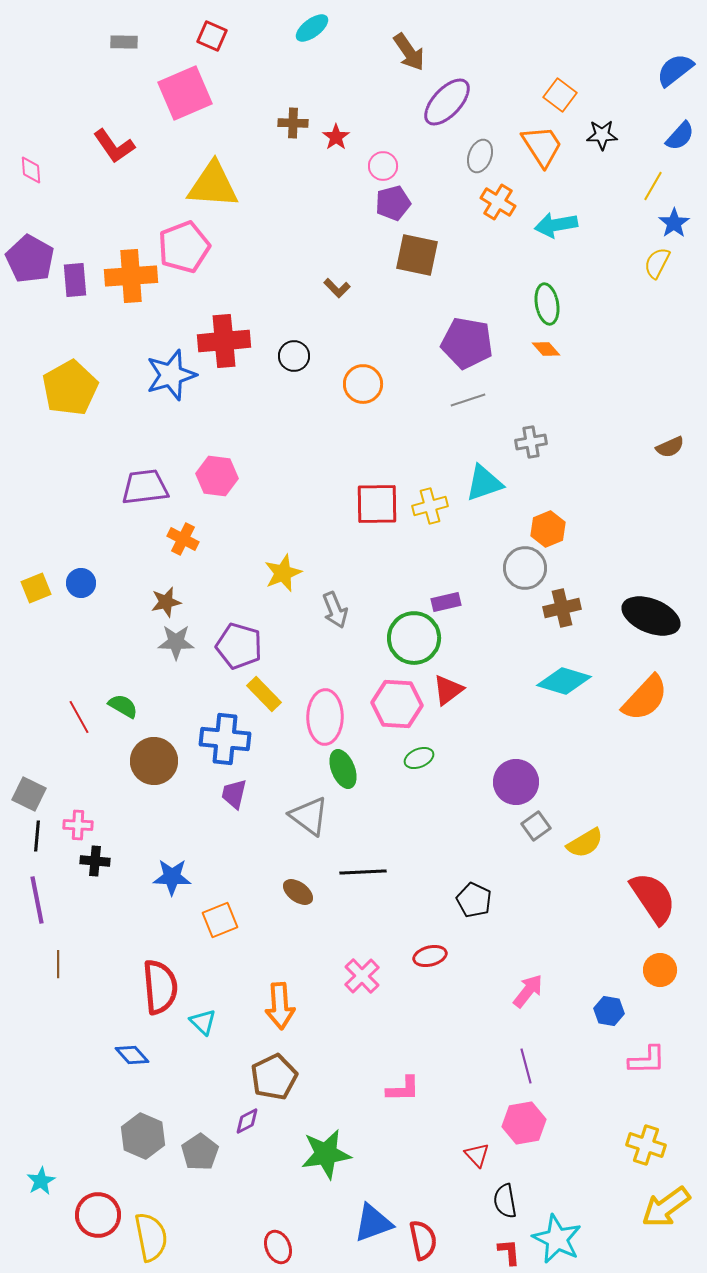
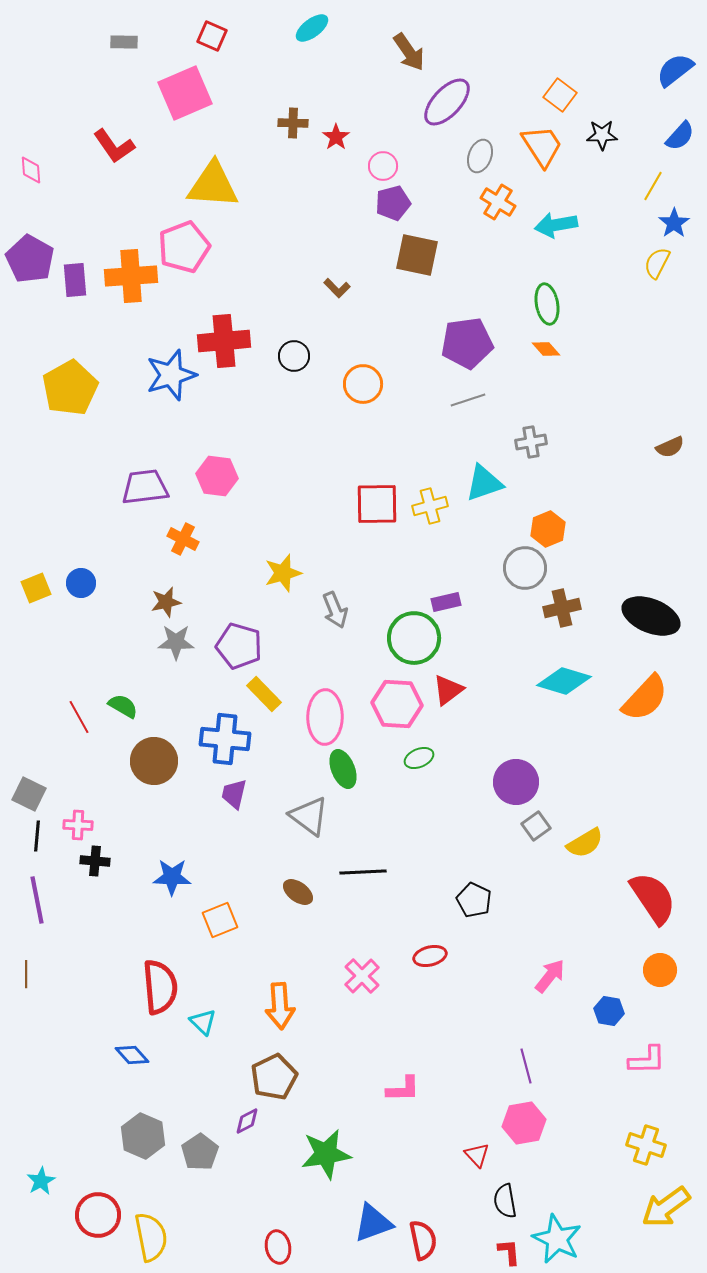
purple pentagon at (467, 343): rotated 18 degrees counterclockwise
yellow star at (283, 573): rotated 6 degrees clockwise
brown line at (58, 964): moved 32 px left, 10 px down
pink arrow at (528, 991): moved 22 px right, 15 px up
red ellipse at (278, 1247): rotated 12 degrees clockwise
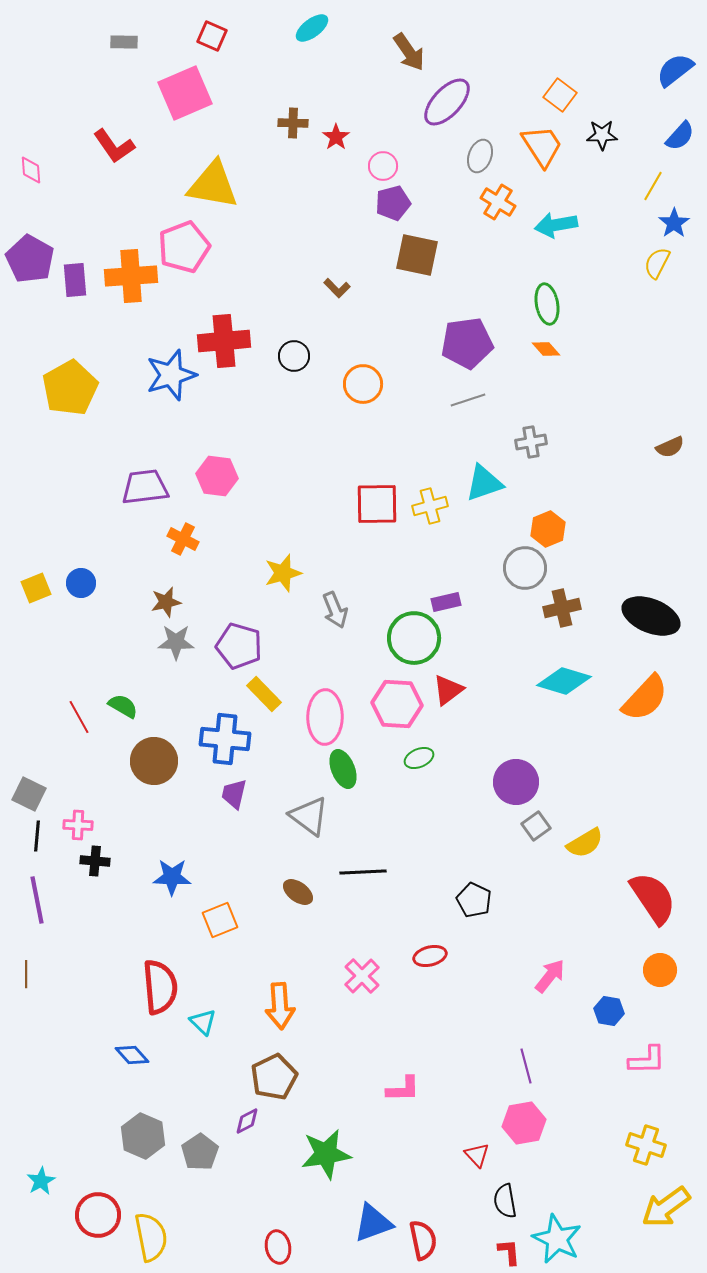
yellow triangle at (213, 185): rotated 6 degrees clockwise
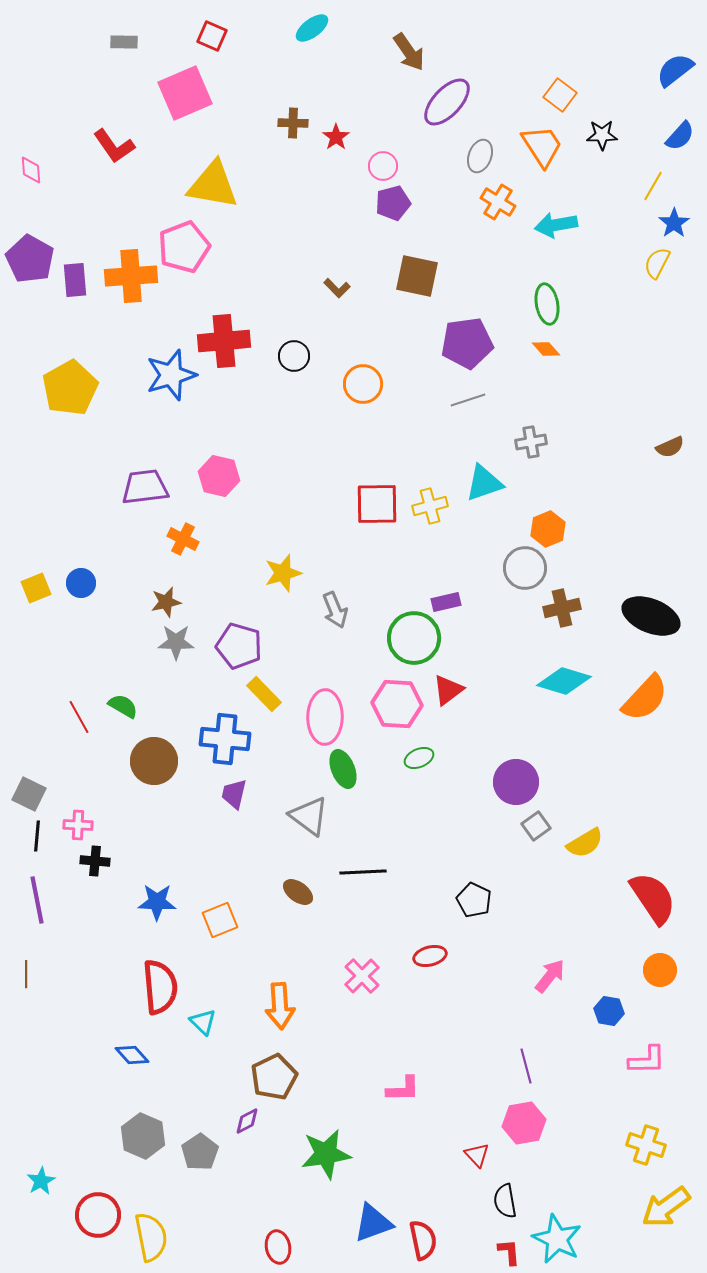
brown square at (417, 255): moved 21 px down
pink hexagon at (217, 476): moved 2 px right; rotated 6 degrees clockwise
blue star at (172, 877): moved 15 px left, 25 px down
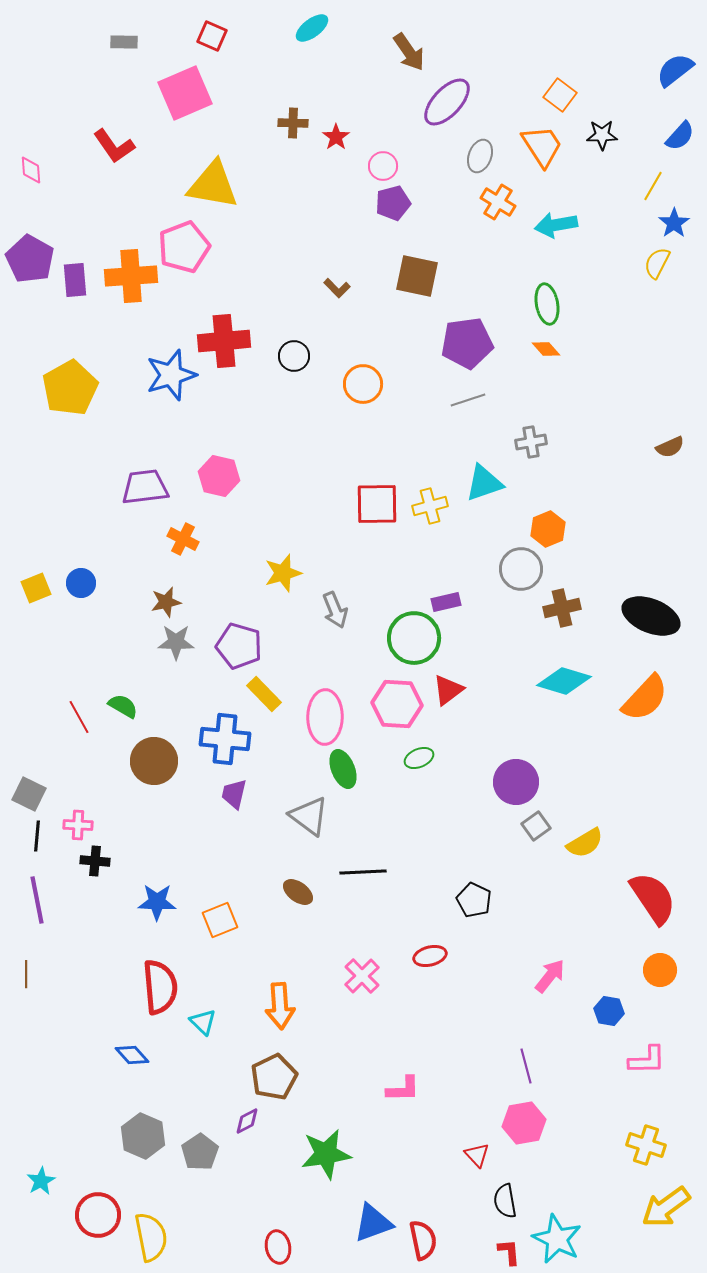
gray circle at (525, 568): moved 4 px left, 1 px down
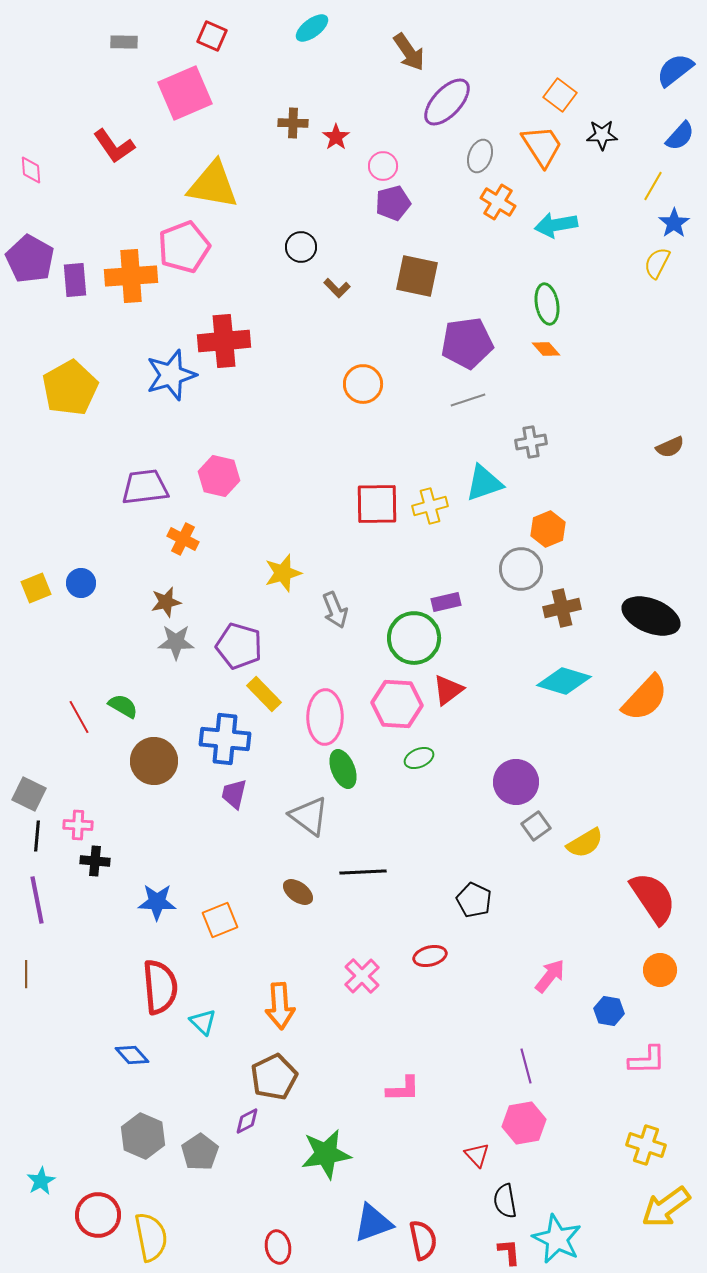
black circle at (294, 356): moved 7 px right, 109 px up
